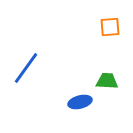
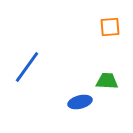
blue line: moved 1 px right, 1 px up
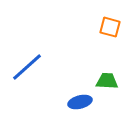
orange square: rotated 20 degrees clockwise
blue line: rotated 12 degrees clockwise
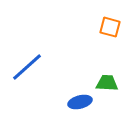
green trapezoid: moved 2 px down
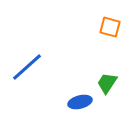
green trapezoid: rotated 60 degrees counterclockwise
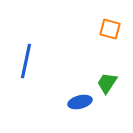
orange square: moved 2 px down
blue line: moved 1 px left, 6 px up; rotated 36 degrees counterclockwise
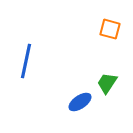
blue ellipse: rotated 20 degrees counterclockwise
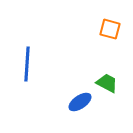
blue line: moved 1 px right, 3 px down; rotated 8 degrees counterclockwise
green trapezoid: rotated 85 degrees clockwise
